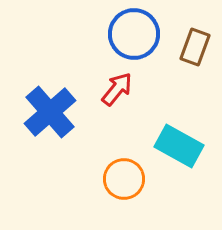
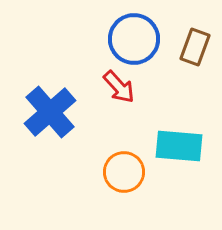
blue circle: moved 5 px down
red arrow: moved 2 px right, 2 px up; rotated 99 degrees clockwise
cyan rectangle: rotated 24 degrees counterclockwise
orange circle: moved 7 px up
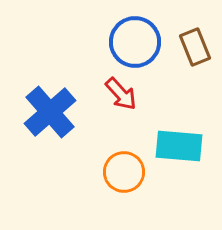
blue circle: moved 1 px right, 3 px down
brown rectangle: rotated 42 degrees counterclockwise
red arrow: moved 2 px right, 7 px down
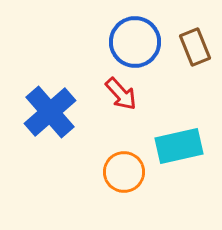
cyan rectangle: rotated 18 degrees counterclockwise
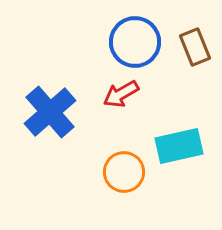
red arrow: rotated 102 degrees clockwise
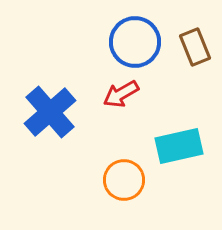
orange circle: moved 8 px down
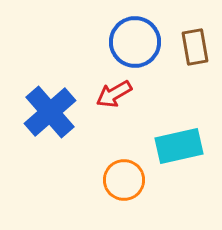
brown rectangle: rotated 12 degrees clockwise
red arrow: moved 7 px left
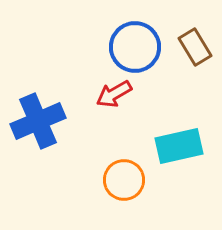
blue circle: moved 5 px down
brown rectangle: rotated 21 degrees counterclockwise
blue cross: moved 12 px left, 9 px down; rotated 18 degrees clockwise
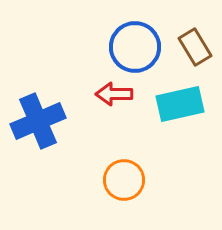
red arrow: rotated 30 degrees clockwise
cyan rectangle: moved 1 px right, 42 px up
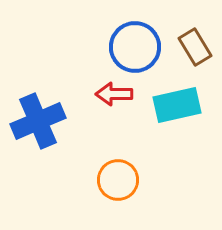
cyan rectangle: moved 3 px left, 1 px down
orange circle: moved 6 px left
